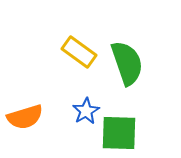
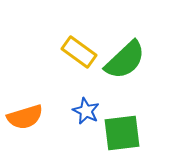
green semicircle: moved 2 px left, 3 px up; rotated 66 degrees clockwise
blue star: rotated 16 degrees counterclockwise
green square: moved 3 px right; rotated 9 degrees counterclockwise
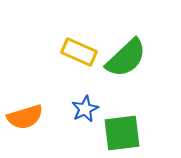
yellow rectangle: rotated 12 degrees counterclockwise
green semicircle: moved 1 px right, 2 px up
blue star: moved 1 px left, 2 px up; rotated 20 degrees clockwise
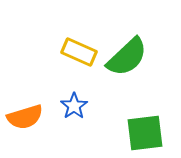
green semicircle: moved 1 px right, 1 px up
blue star: moved 11 px left, 3 px up; rotated 8 degrees counterclockwise
green square: moved 23 px right
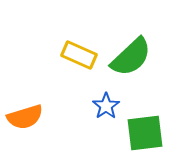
yellow rectangle: moved 3 px down
green semicircle: moved 4 px right
blue star: moved 32 px right
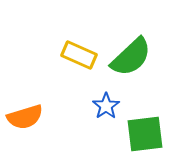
green square: moved 1 px down
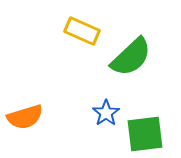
yellow rectangle: moved 3 px right, 24 px up
blue star: moved 7 px down
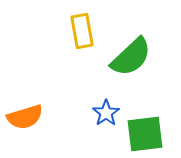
yellow rectangle: rotated 56 degrees clockwise
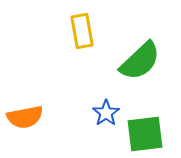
green semicircle: moved 9 px right, 4 px down
orange semicircle: rotated 6 degrees clockwise
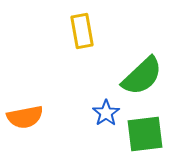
green semicircle: moved 2 px right, 15 px down
